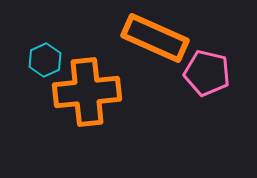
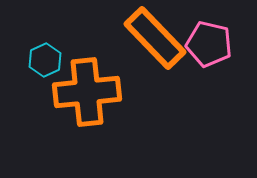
orange rectangle: rotated 22 degrees clockwise
pink pentagon: moved 2 px right, 29 px up
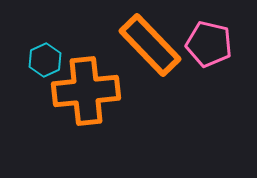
orange rectangle: moved 5 px left, 7 px down
orange cross: moved 1 px left, 1 px up
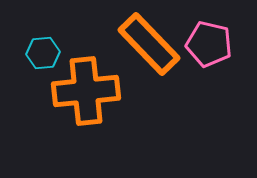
orange rectangle: moved 1 px left, 1 px up
cyan hexagon: moved 2 px left, 7 px up; rotated 20 degrees clockwise
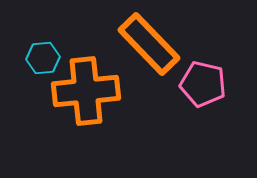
pink pentagon: moved 6 px left, 40 px down
cyan hexagon: moved 5 px down
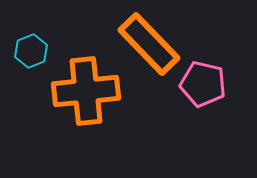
cyan hexagon: moved 12 px left, 7 px up; rotated 16 degrees counterclockwise
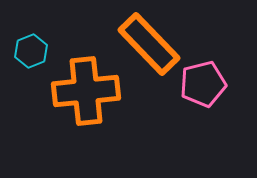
pink pentagon: rotated 27 degrees counterclockwise
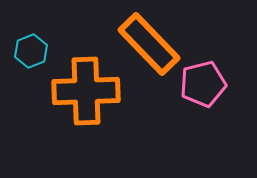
orange cross: rotated 4 degrees clockwise
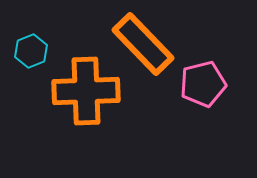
orange rectangle: moved 6 px left
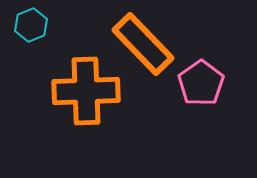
cyan hexagon: moved 26 px up
pink pentagon: moved 2 px left, 1 px up; rotated 21 degrees counterclockwise
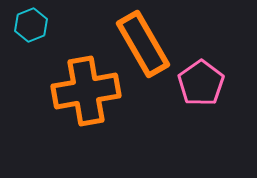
orange rectangle: rotated 14 degrees clockwise
orange cross: rotated 8 degrees counterclockwise
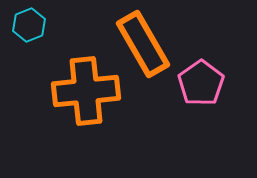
cyan hexagon: moved 2 px left
orange cross: rotated 4 degrees clockwise
